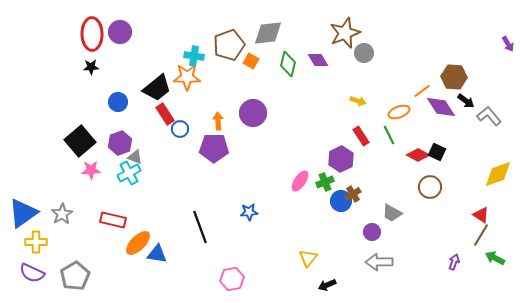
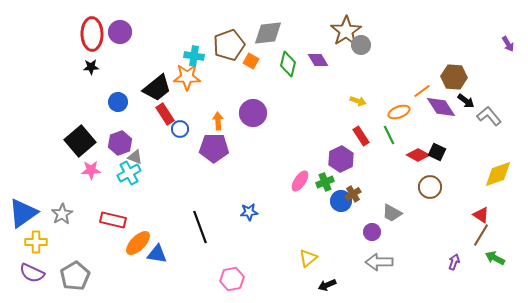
brown star at (345, 33): moved 1 px right, 2 px up; rotated 12 degrees counterclockwise
gray circle at (364, 53): moved 3 px left, 8 px up
yellow triangle at (308, 258): rotated 12 degrees clockwise
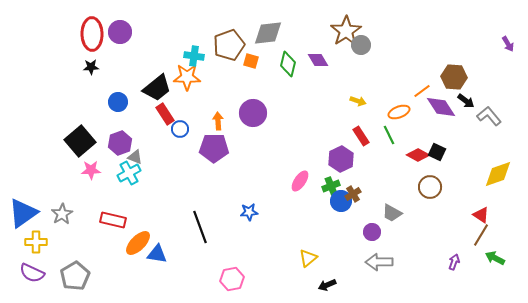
orange square at (251, 61): rotated 14 degrees counterclockwise
green cross at (325, 182): moved 6 px right, 4 px down
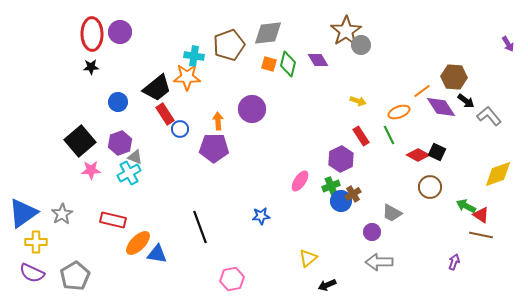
orange square at (251, 61): moved 18 px right, 3 px down
purple circle at (253, 113): moved 1 px left, 4 px up
blue star at (249, 212): moved 12 px right, 4 px down
brown line at (481, 235): rotated 70 degrees clockwise
green arrow at (495, 258): moved 29 px left, 52 px up
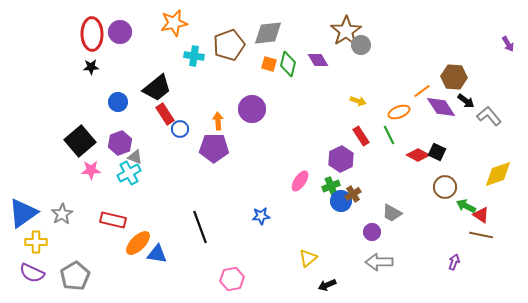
orange star at (187, 77): moved 13 px left, 54 px up; rotated 12 degrees counterclockwise
brown circle at (430, 187): moved 15 px right
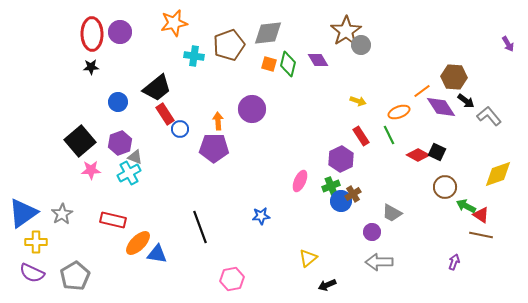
pink ellipse at (300, 181): rotated 10 degrees counterclockwise
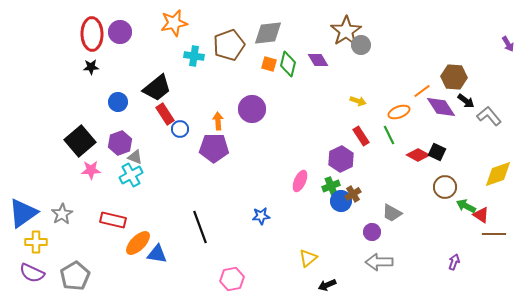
cyan cross at (129, 173): moved 2 px right, 2 px down
brown line at (481, 235): moved 13 px right, 1 px up; rotated 10 degrees counterclockwise
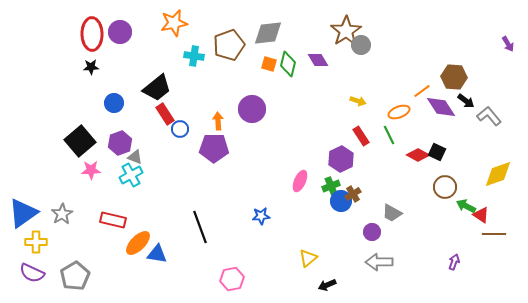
blue circle at (118, 102): moved 4 px left, 1 px down
